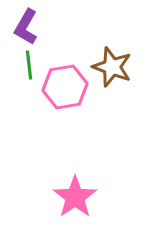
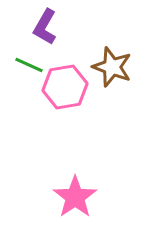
purple L-shape: moved 19 px right
green line: rotated 60 degrees counterclockwise
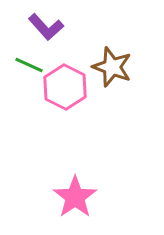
purple L-shape: moved 1 px right; rotated 72 degrees counterclockwise
pink hexagon: rotated 24 degrees counterclockwise
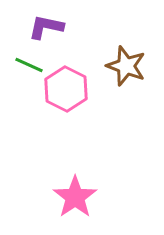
purple L-shape: rotated 144 degrees clockwise
brown star: moved 14 px right, 1 px up
pink hexagon: moved 1 px right, 2 px down
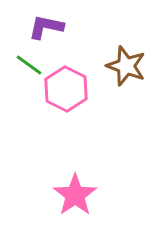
green line: rotated 12 degrees clockwise
pink star: moved 2 px up
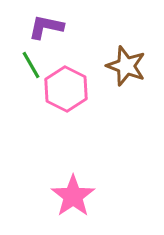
green line: moved 2 px right; rotated 24 degrees clockwise
pink star: moved 2 px left, 1 px down
